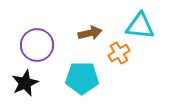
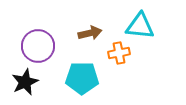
purple circle: moved 1 px right, 1 px down
orange cross: rotated 20 degrees clockwise
black star: moved 1 px up
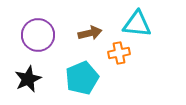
cyan triangle: moved 3 px left, 2 px up
purple circle: moved 11 px up
cyan pentagon: rotated 24 degrees counterclockwise
black star: moved 3 px right, 3 px up
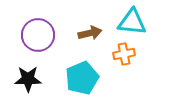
cyan triangle: moved 5 px left, 2 px up
orange cross: moved 5 px right, 1 px down
black star: rotated 24 degrees clockwise
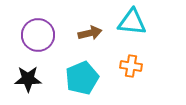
orange cross: moved 7 px right, 12 px down; rotated 20 degrees clockwise
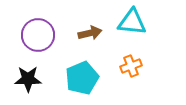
orange cross: rotated 30 degrees counterclockwise
